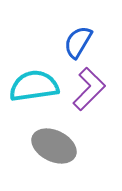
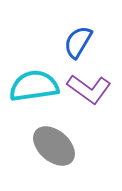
purple L-shape: rotated 81 degrees clockwise
gray ellipse: rotated 15 degrees clockwise
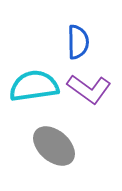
blue semicircle: rotated 148 degrees clockwise
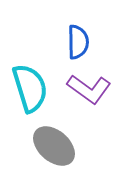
cyan semicircle: moved 4 px left, 2 px down; rotated 81 degrees clockwise
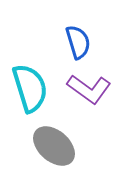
blue semicircle: rotated 16 degrees counterclockwise
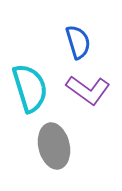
purple L-shape: moved 1 px left, 1 px down
gray ellipse: rotated 36 degrees clockwise
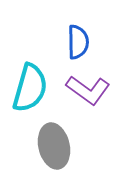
blue semicircle: rotated 16 degrees clockwise
cyan semicircle: rotated 33 degrees clockwise
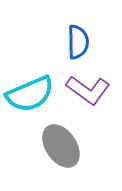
cyan semicircle: moved 6 px down; rotated 51 degrees clockwise
gray ellipse: moved 7 px right; rotated 21 degrees counterclockwise
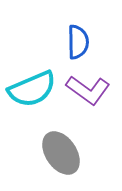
cyan semicircle: moved 2 px right, 5 px up
gray ellipse: moved 7 px down
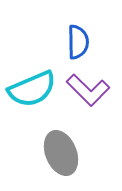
purple L-shape: rotated 9 degrees clockwise
gray ellipse: rotated 12 degrees clockwise
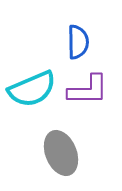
purple L-shape: rotated 45 degrees counterclockwise
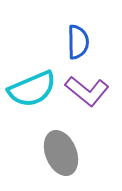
purple L-shape: moved 1 px left, 1 px down; rotated 39 degrees clockwise
